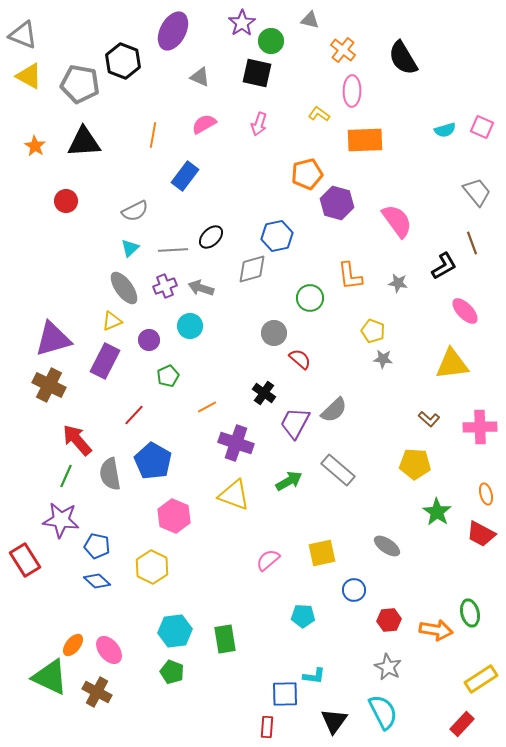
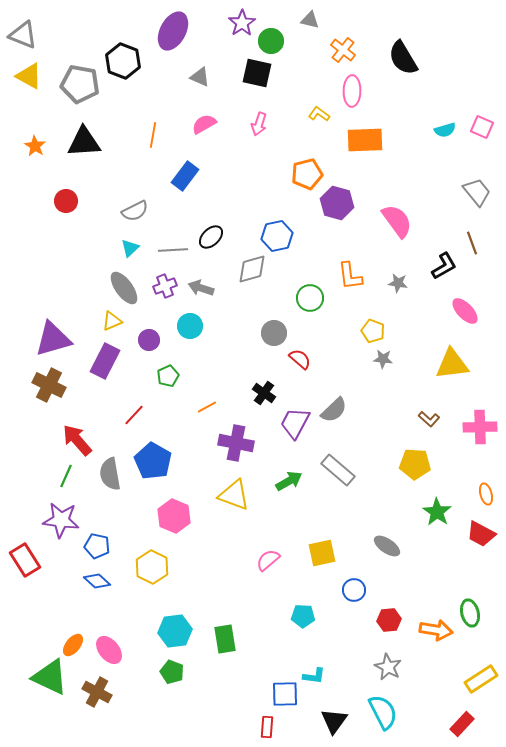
purple cross at (236, 443): rotated 8 degrees counterclockwise
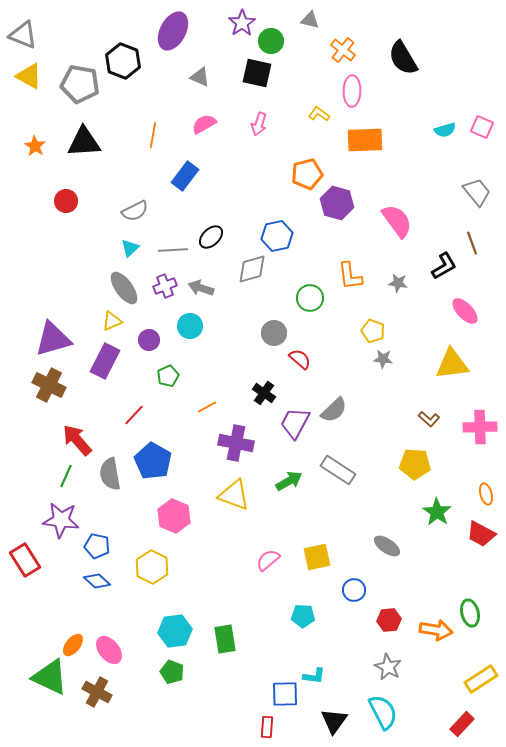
gray rectangle at (338, 470): rotated 8 degrees counterclockwise
yellow square at (322, 553): moved 5 px left, 4 px down
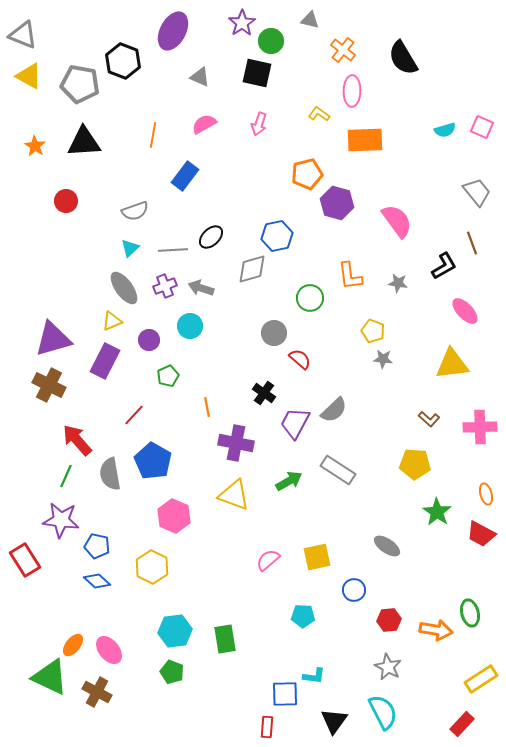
gray semicircle at (135, 211): rotated 8 degrees clockwise
orange line at (207, 407): rotated 72 degrees counterclockwise
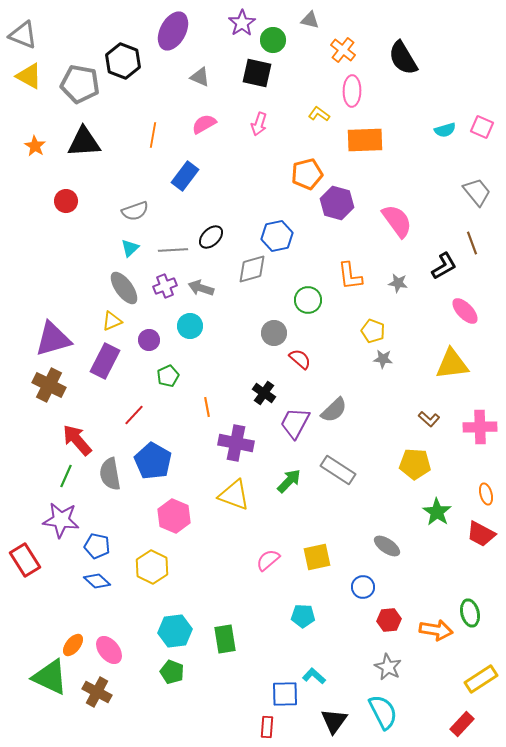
green circle at (271, 41): moved 2 px right, 1 px up
green circle at (310, 298): moved 2 px left, 2 px down
green arrow at (289, 481): rotated 16 degrees counterclockwise
blue circle at (354, 590): moved 9 px right, 3 px up
cyan L-shape at (314, 676): rotated 145 degrees counterclockwise
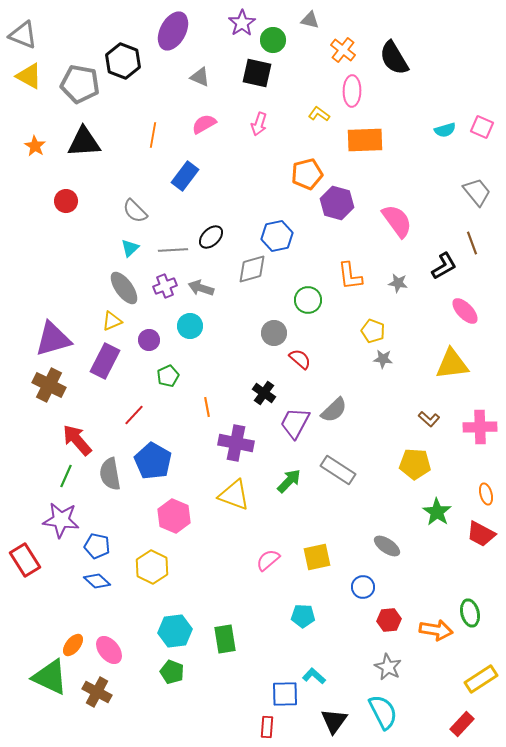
black semicircle at (403, 58): moved 9 px left
gray semicircle at (135, 211): rotated 64 degrees clockwise
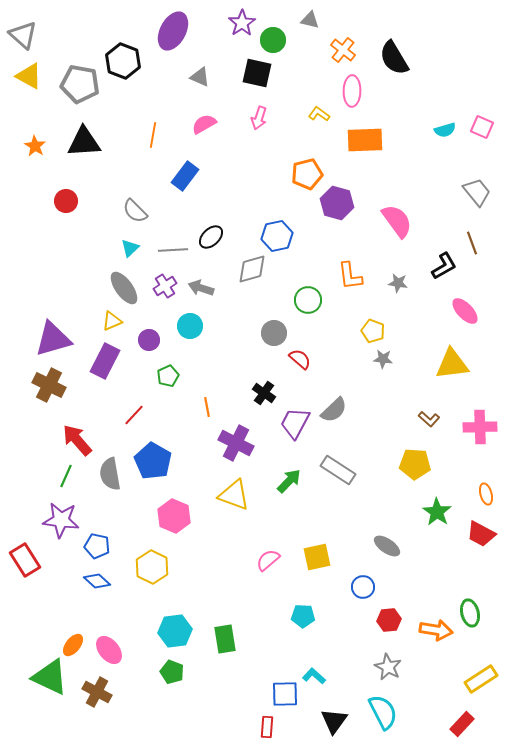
gray triangle at (23, 35): rotated 20 degrees clockwise
pink arrow at (259, 124): moved 6 px up
purple cross at (165, 286): rotated 10 degrees counterclockwise
purple cross at (236, 443): rotated 16 degrees clockwise
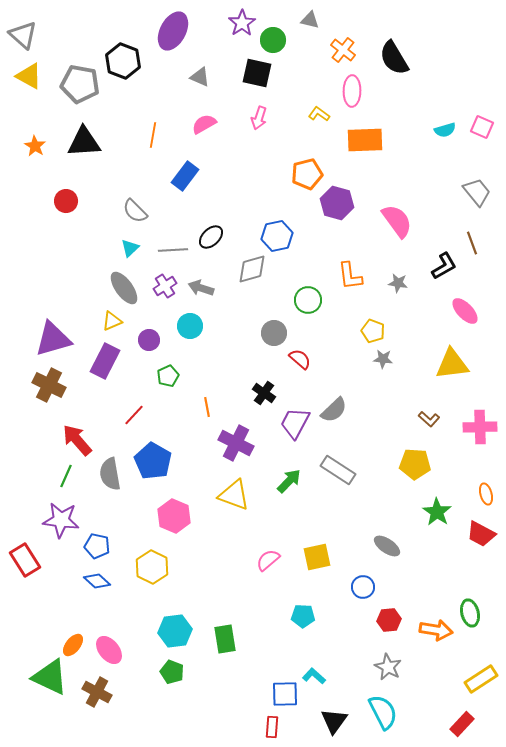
red rectangle at (267, 727): moved 5 px right
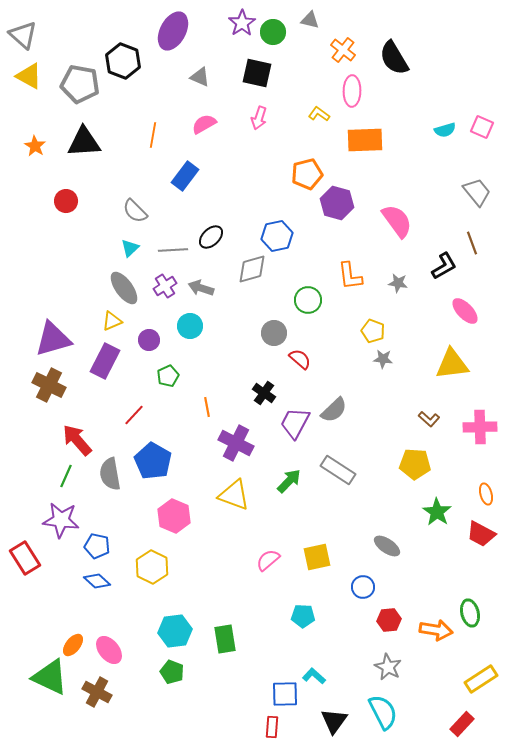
green circle at (273, 40): moved 8 px up
red rectangle at (25, 560): moved 2 px up
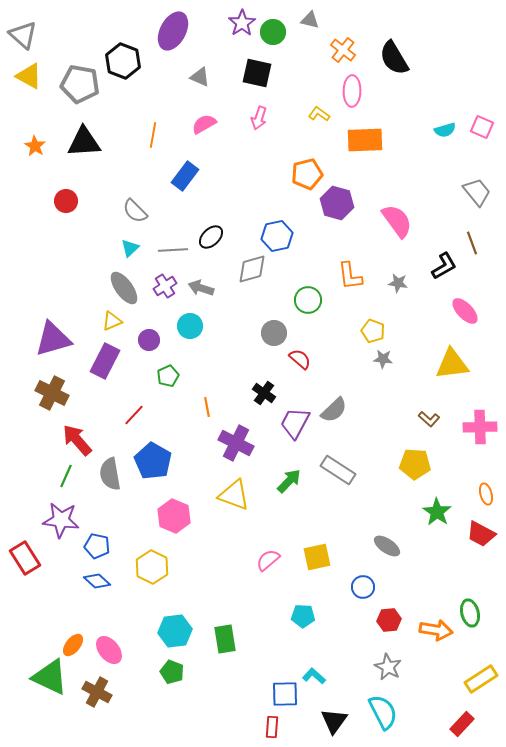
brown cross at (49, 385): moved 3 px right, 8 px down
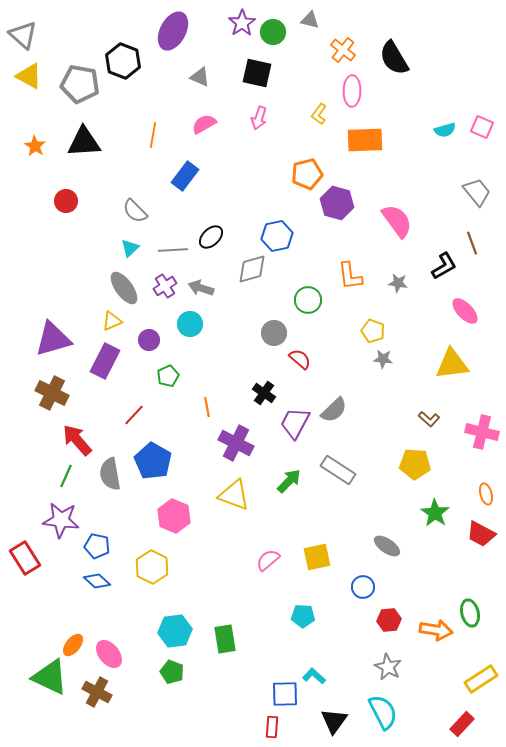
yellow L-shape at (319, 114): rotated 90 degrees counterclockwise
cyan circle at (190, 326): moved 2 px up
pink cross at (480, 427): moved 2 px right, 5 px down; rotated 16 degrees clockwise
green star at (437, 512): moved 2 px left, 1 px down
pink ellipse at (109, 650): moved 4 px down
